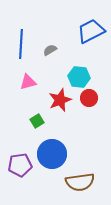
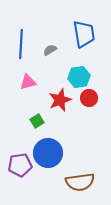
blue trapezoid: moved 7 px left, 3 px down; rotated 108 degrees clockwise
cyan hexagon: rotated 15 degrees counterclockwise
blue circle: moved 4 px left, 1 px up
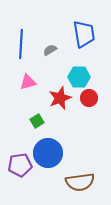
cyan hexagon: rotated 10 degrees clockwise
red star: moved 2 px up
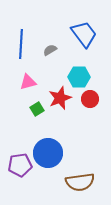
blue trapezoid: rotated 28 degrees counterclockwise
red circle: moved 1 px right, 1 px down
green square: moved 12 px up
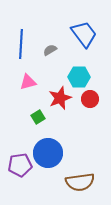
green square: moved 1 px right, 8 px down
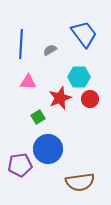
pink triangle: rotated 18 degrees clockwise
blue circle: moved 4 px up
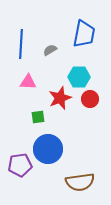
blue trapezoid: rotated 48 degrees clockwise
green square: rotated 24 degrees clockwise
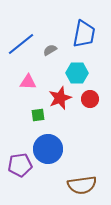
blue line: rotated 48 degrees clockwise
cyan hexagon: moved 2 px left, 4 px up
green square: moved 2 px up
brown semicircle: moved 2 px right, 3 px down
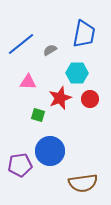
green square: rotated 24 degrees clockwise
blue circle: moved 2 px right, 2 px down
brown semicircle: moved 1 px right, 2 px up
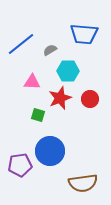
blue trapezoid: rotated 84 degrees clockwise
cyan hexagon: moved 9 px left, 2 px up
pink triangle: moved 4 px right
